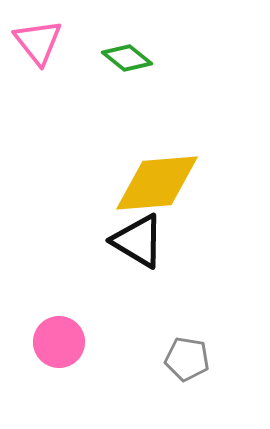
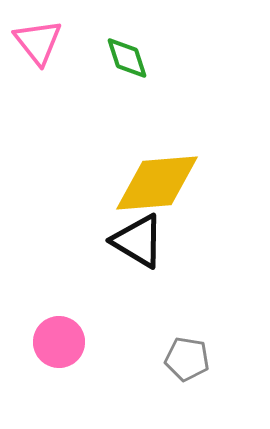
green diamond: rotated 33 degrees clockwise
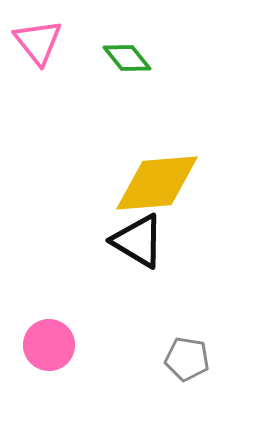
green diamond: rotated 21 degrees counterclockwise
pink circle: moved 10 px left, 3 px down
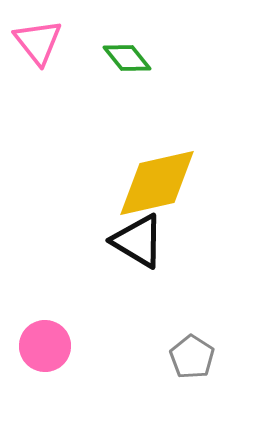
yellow diamond: rotated 8 degrees counterclockwise
pink circle: moved 4 px left, 1 px down
gray pentagon: moved 5 px right, 2 px up; rotated 24 degrees clockwise
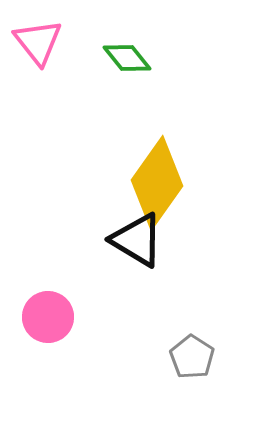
yellow diamond: rotated 42 degrees counterclockwise
black triangle: moved 1 px left, 1 px up
pink circle: moved 3 px right, 29 px up
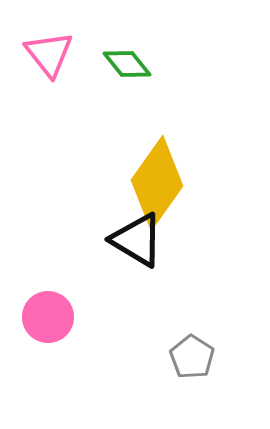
pink triangle: moved 11 px right, 12 px down
green diamond: moved 6 px down
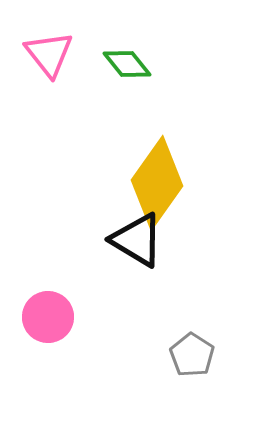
gray pentagon: moved 2 px up
